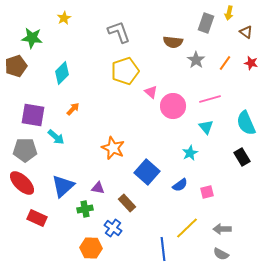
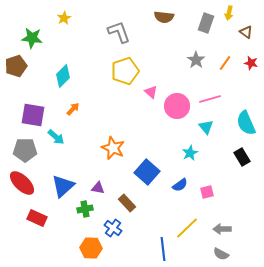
brown semicircle: moved 9 px left, 25 px up
cyan diamond: moved 1 px right, 3 px down
pink circle: moved 4 px right
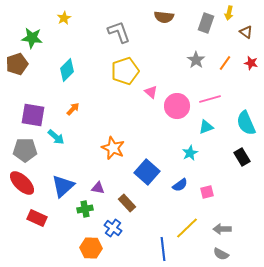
brown pentagon: moved 1 px right, 2 px up
cyan diamond: moved 4 px right, 6 px up
cyan triangle: rotated 49 degrees clockwise
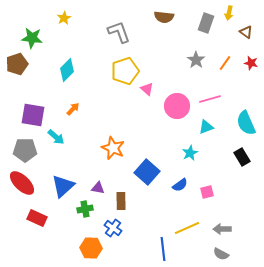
pink triangle: moved 4 px left, 3 px up
brown rectangle: moved 6 px left, 2 px up; rotated 42 degrees clockwise
yellow line: rotated 20 degrees clockwise
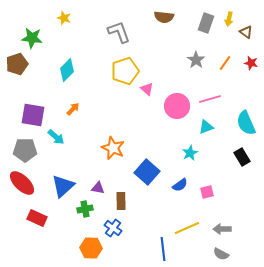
yellow arrow: moved 6 px down
yellow star: rotated 24 degrees counterclockwise
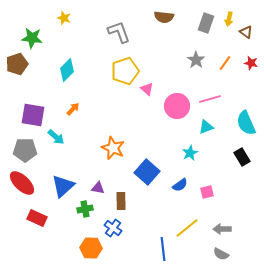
yellow line: rotated 15 degrees counterclockwise
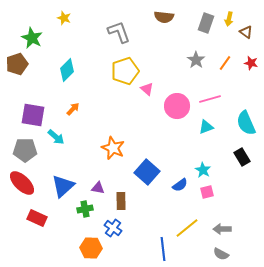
green star: rotated 20 degrees clockwise
cyan star: moved 13 px right, 17 px down; rotated 14 degrees counterclockwise
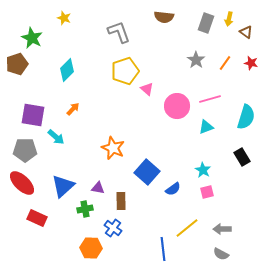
cyan semicircle: moved 6 px up; rotated 140 degrees counterclockwise
blue semicircle: moved 7 px left, 4 px down
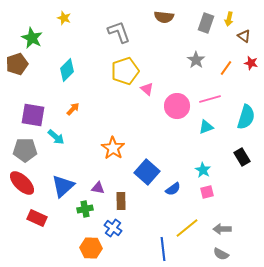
brown triangle: moved 2 px left, 4 px down
orange line: moved 1 px right, 5 px down
orange star: rotated 10 degrees clockwise
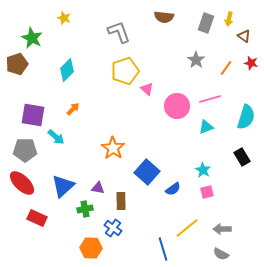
blue line: rotated 10 degrees counterclockwise
